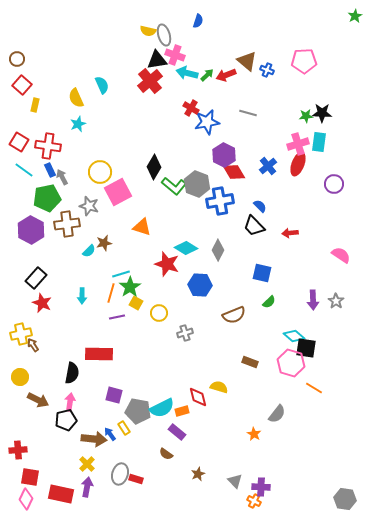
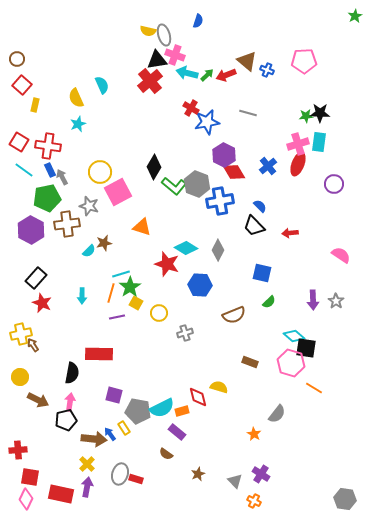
black star at (322, 113): moved 2 px left
purple cross at (261, 487): moved 13 px up; rotated 30 degrees clockwise
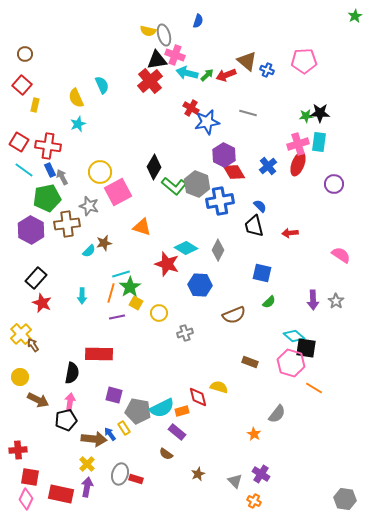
brown circle at (17, 59): moved 8 px right, 5 px up
black trapezoid at (254, 226): rotated 30 degrees clockwise
yellow cross at (21, 334): rotated 30 degrees counterclockwise
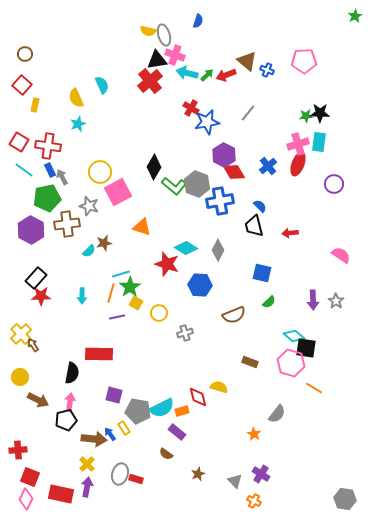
gray line at (248, 113): rotated 66 degrees counterclockwise
red star at (42, 303): moved 1 px left, 7 px up; rotated 24 degrees counterclockwise
red square at (30, 477): rotated 12 degrees clockwise
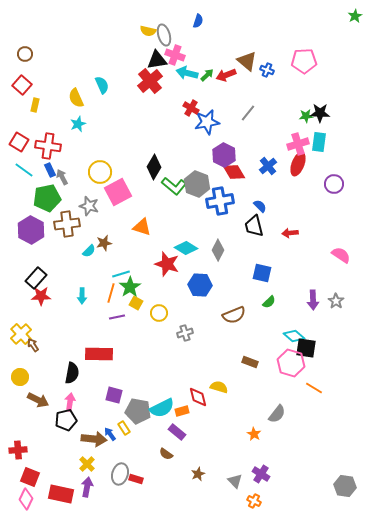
gray hexagon at (345, 499): moved 13 px up
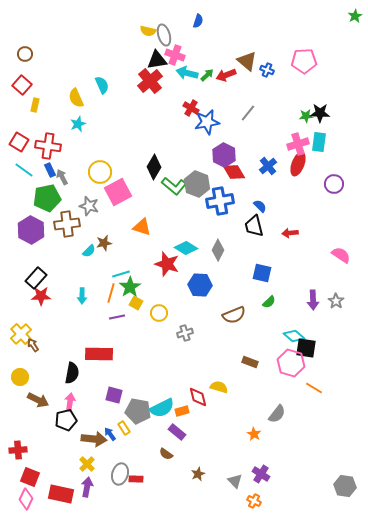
red rectangle at (136, 479): rotated 16 degrees counterclockwise
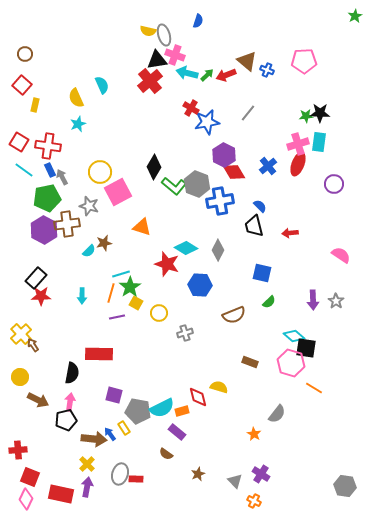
purple hexagon at (31, 230): moved 13 px right
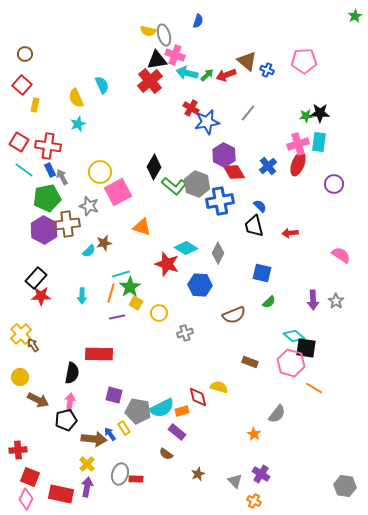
gray diamond at (218, 250): moved 3 px down
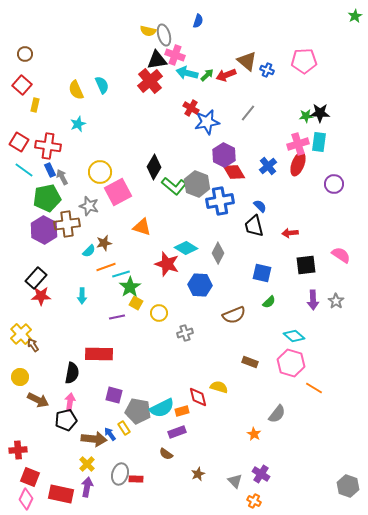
yellow semicircle at (76, 98): moved 8 px up
orange line at (111, 293): moved 5 px left, 26 px up; rotated 54 degrees clockwise
black square at (306, 348): moved 83 px up; rotated 15 degrees counterclockwise
purple rectangle at (177, 432): rotated 60 degrees counterclockwise
gray hexagon at (345, 486): moved 3 px right; rotated 10 degrees clockwise
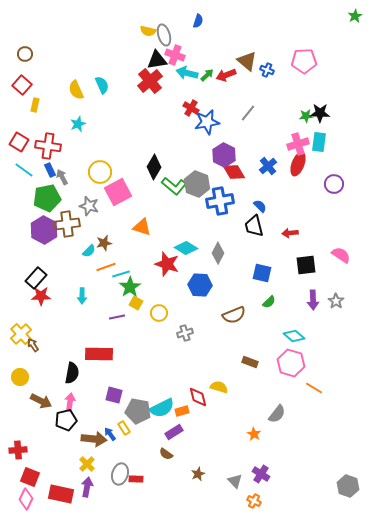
brown arrow at (38, 400): moved 3 px right, 1 px down
purple rectangle at (177, 432): moved 3 px left; rotated 12 degrees counterclockwise
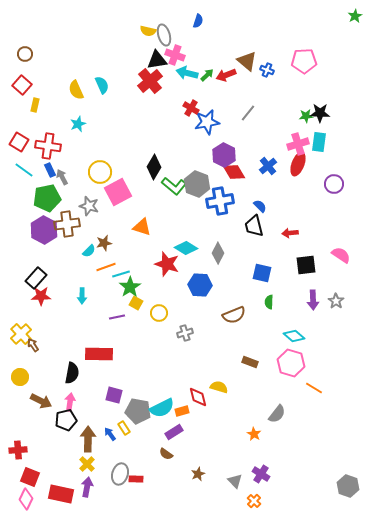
green semicircle at (269, 302): rotated 136 degrees clockwise
brown arrow at (94, 439): moved 6 px left; rotated 95 degrees counterclockwise
orange cross at (254, 501): rotated 16 degrees clockwise
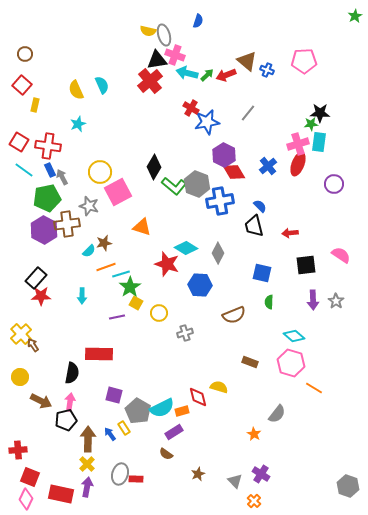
green star at (306, 116): moved 5 px right, 8 px down
gray pentagon at (138, 411): rotated 20 degrees clockwise
